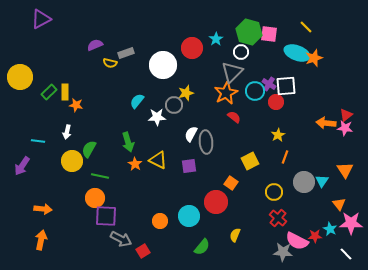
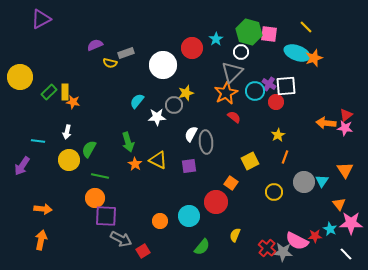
orange star at (76, 105): moved 3 px left, 3 px up
yellow circle at (72, 161): moved 3 px left, 1 px up
red cross at (278, 218): moved 11 px left, 30 px down
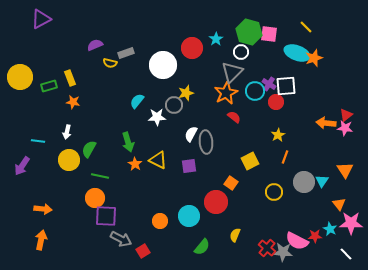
green rectangle at (49, 92): moved 6 px up; rotated 28 degrees clockwise
yellow rectangle at (65, 92): moved 5 px right, 14 px up; rotated 21 degrees counterclockwise
